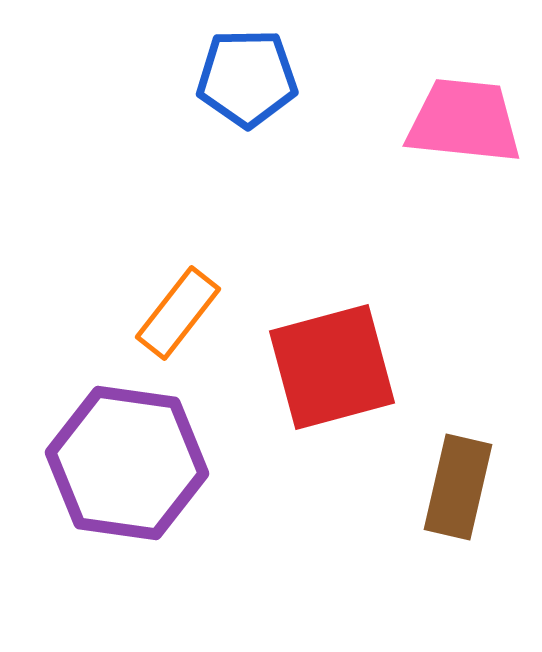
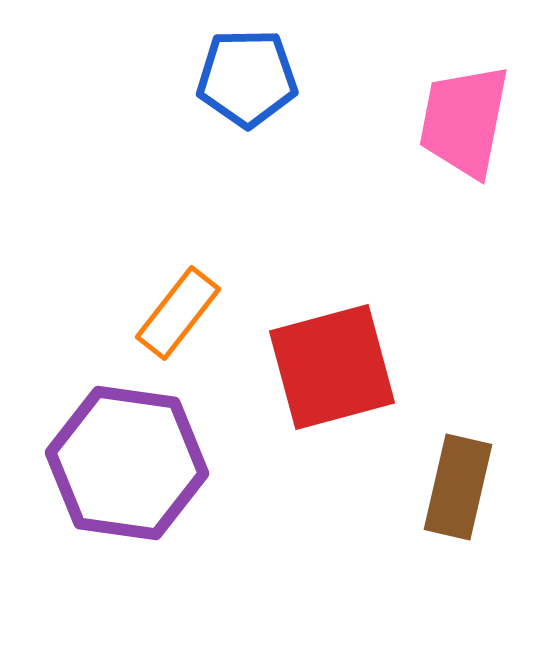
pink trapezoid: rotated 85 degrees counterclockwise
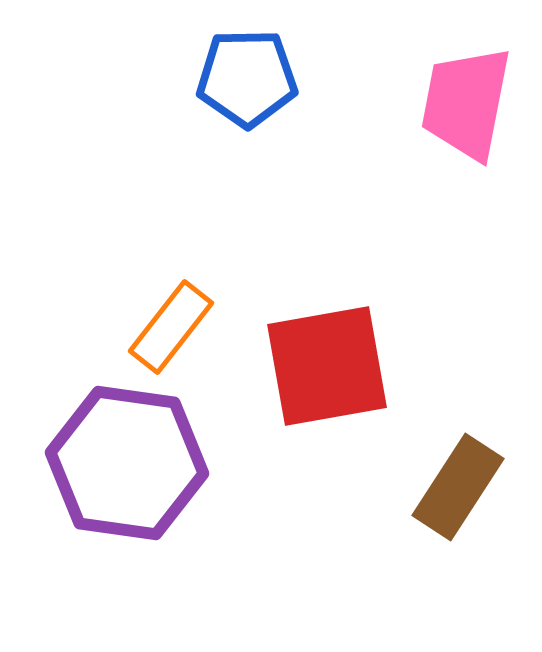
pink trapezoid: moved 2 px right, 18 px up
orange rectangle: moved 7 px left, 14 px down
red square: moved 5 px left, 1 px up; rotated 5 degrees clockwise
brown rectangle: rotated 20 degrees clockwise
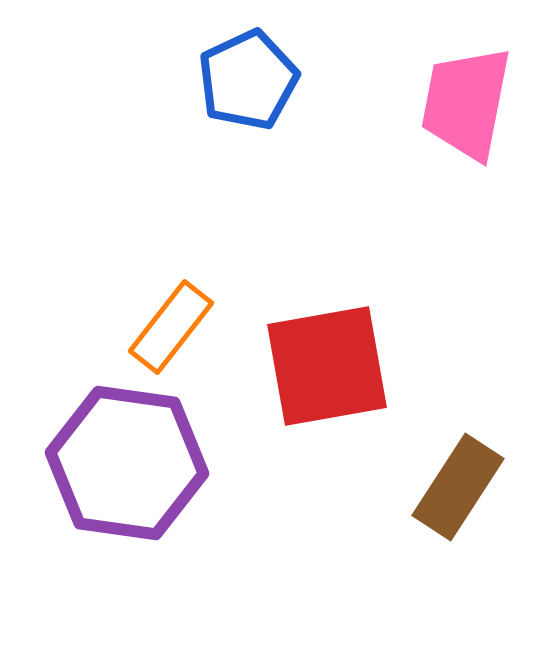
blue pentagon: moved 1 px right, 2 px down; rotated 24 degrees counterclockwise
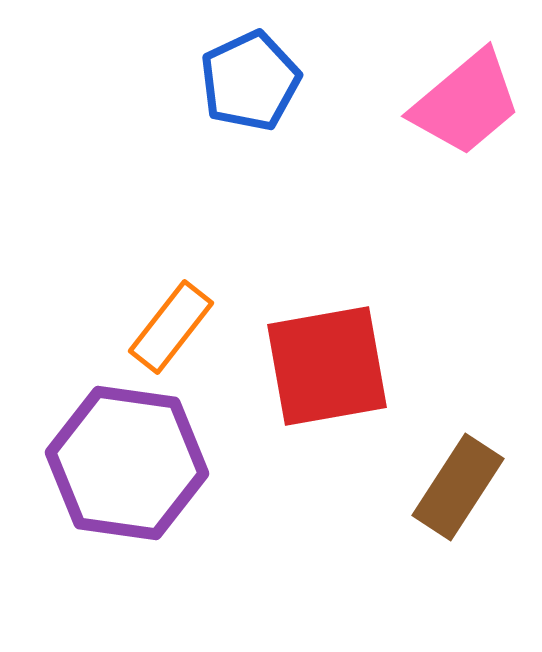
blue pentagon: moved 2 px right, 1 px down
pink trapezoid: rotated 141 degrees counterclockwise
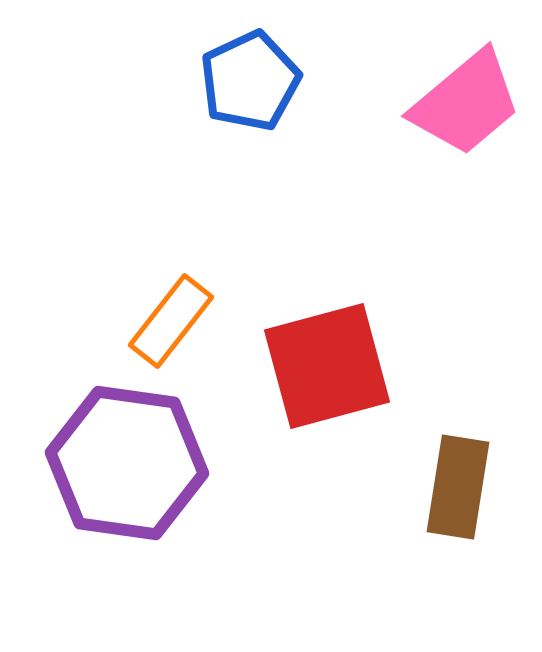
orange rectangle: moved 6 px up
red square: rotated 5 degrees counterclockwise
brown rectangle: rotated 24 degrees counterclockwise
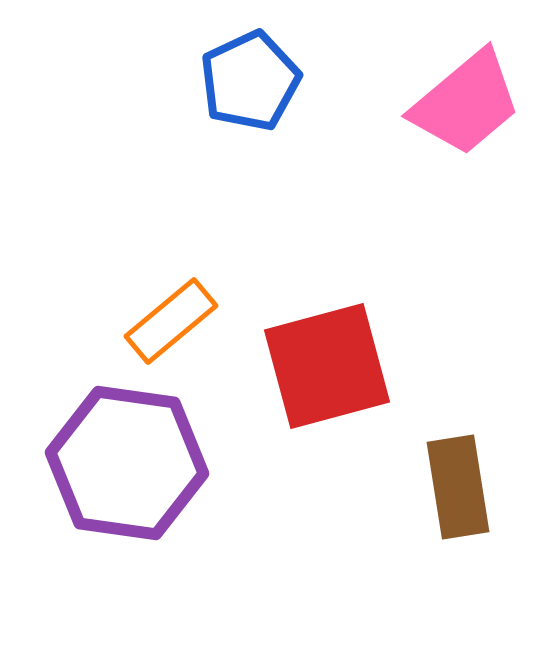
orange rectangle: rotated 12 degrees clockwise
brown rectangle: rotated 18 degrees counterclockwise
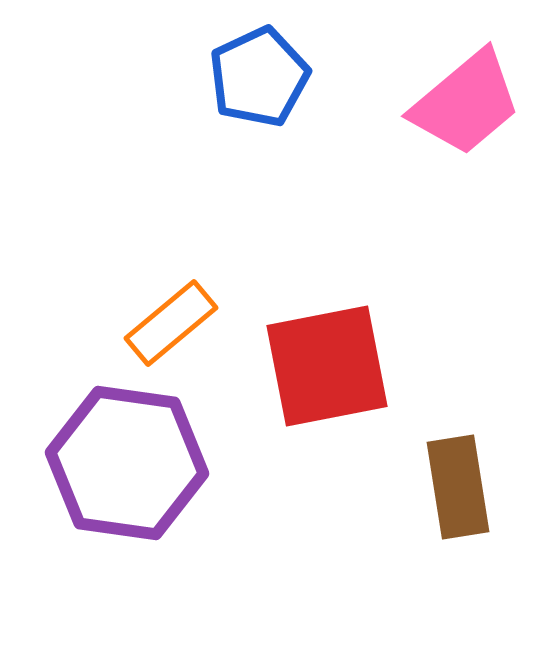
blue pentagon: moved 9 px right, 4 px up
orange rectangle: moved 2 px down
red square: rotated 4 degrees clockwise
